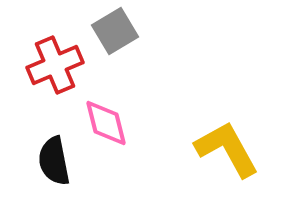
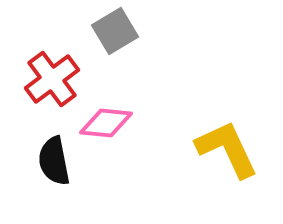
red cross: moved 3 px left, 14 px down; rotated 14 degrees counterclockwise
pink diamond: rotated 70 degrees counterclockwise
yellow L-shape: rotated 4 degrees clockwise
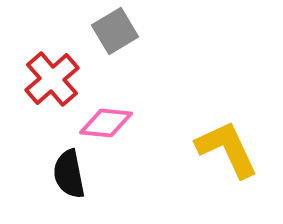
red cross: rotated 4 degrees counterclockwise
black semicircle: moved 15 px right, 13 px down
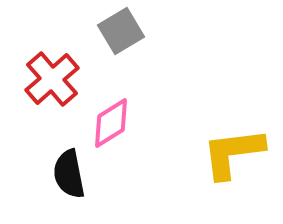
gray square: moved 6 px right
pink diamond: moved 5 px right; rotated 38 degrees counterclockwise
yellow L-shape: moved 6 px right, 4 px down; rotated 72 degrees counterclockwise
